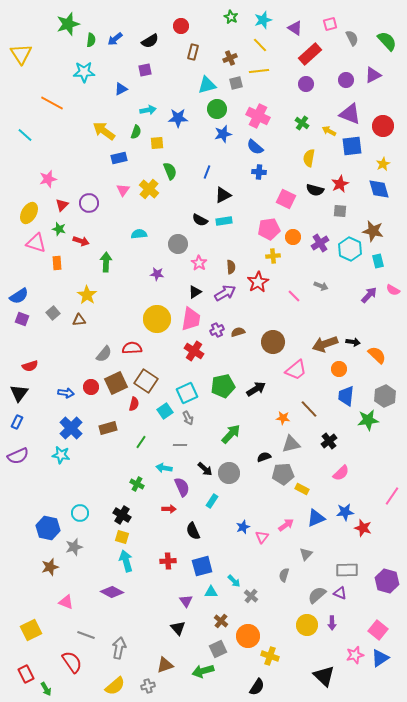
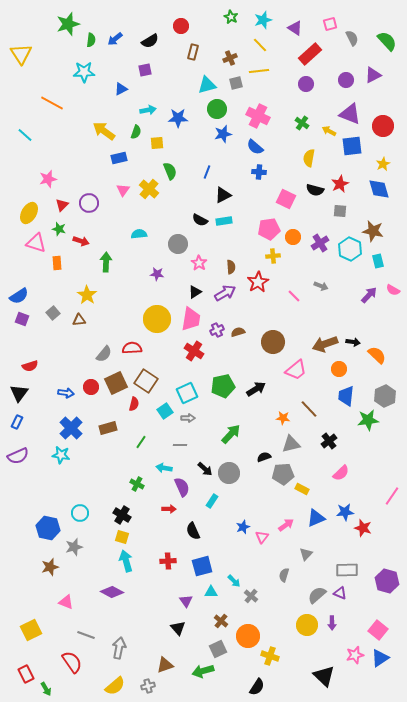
gray arrow at (188, 418): rotated 64 degrees counterclockwise
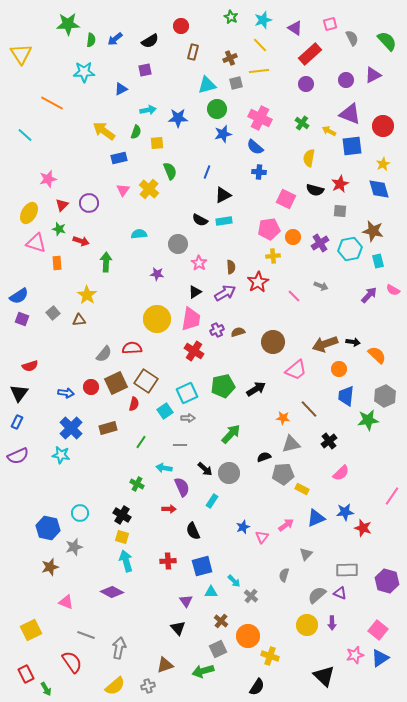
green star at (68, 24): rotated 15 degrees clockwise
pink cross at (258, 116): moved 2 px right, 2 px down
cyan hexagon at (350, 249): rotated 25 degrees clockwise
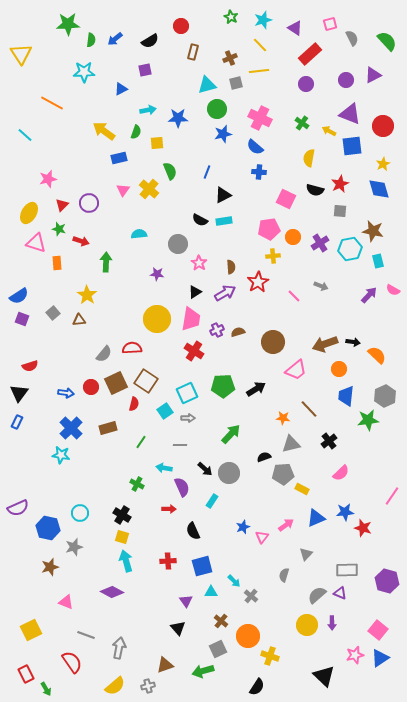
green pentagon at (223, 386): rotated 10 degrees clockwise
purple semicircle at (18, 456): moved 52 px down
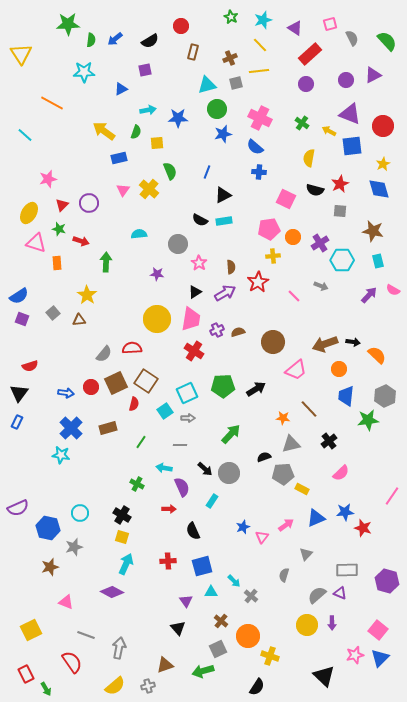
cyan hexagon at (350, 249): moved 8 px left, 11 px down; rotated 10 degrees clockwise
cyan arrow at (126, 561): moved 3 px down; rotated 40 degrees clockwise
blue triangle at (380, 658): rotated 12 degrees counterclockwise
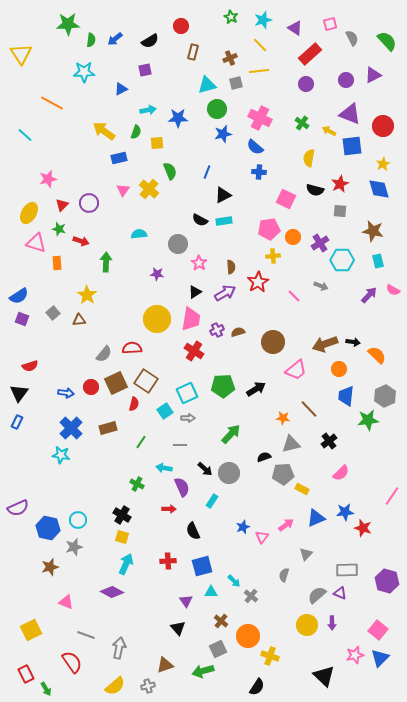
cyan circle at (80, 513): moved 2 px left, 7 px down
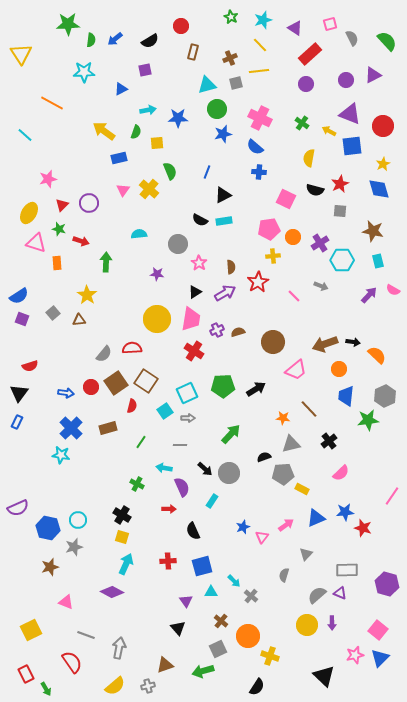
brown square at (116, 383): rotated 10 degrees counterclockwise
red semicircle at (134, 404): moved 2 px left, 2 px down
purple hexagon at (387, 581): moved 3 px down
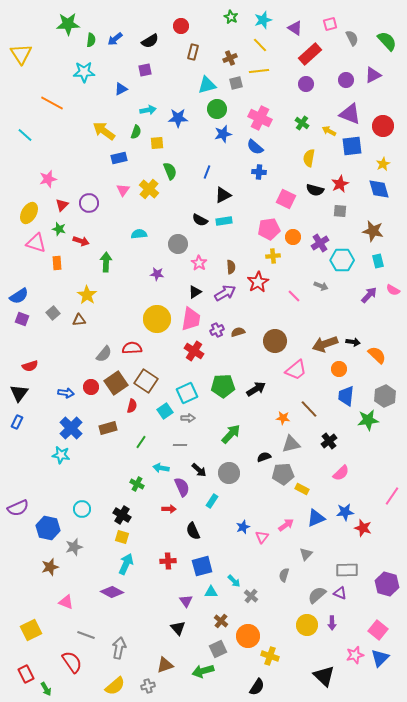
brown circle at (273, 342): moved 2 px right, 1 px up
cyan arrow at (164, 468): moved 3 px left
black arrow at (205, 469): moved 6 px left, 1 px down
cyan circle at (78, 520): moved 4 px right, 11 px up
